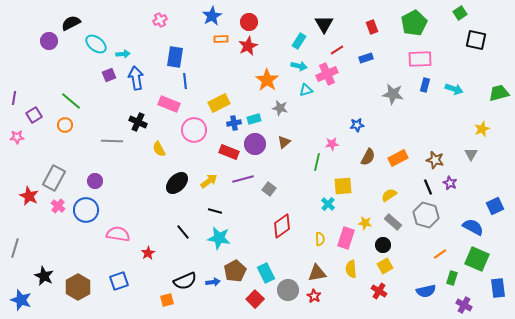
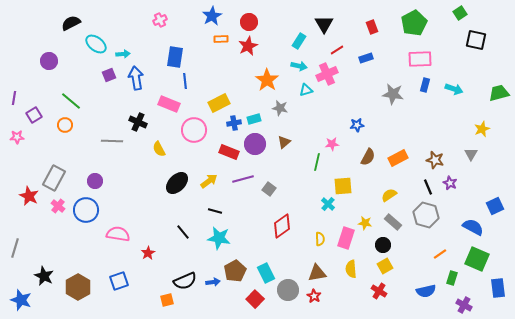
purple circle at (49, 41): moved 20 px down
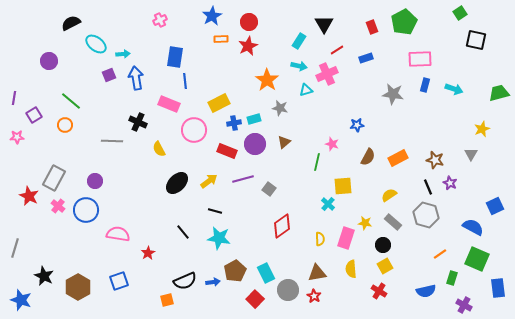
green pentagon at (414, 23): moved 10 px left, 1 px up
pink star at (332, 144): rotated 24 degrees clockwise
red rectangle at (229, 152): moved 2 px left, 1 px up
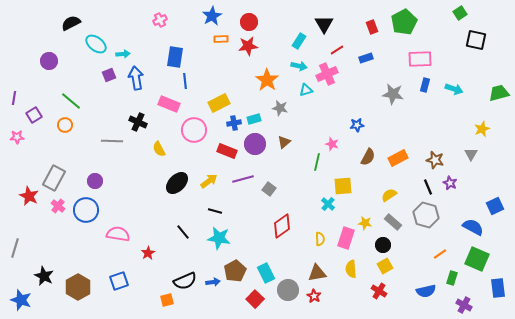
red star at (248, 46): rotated 18 degrees clockwise
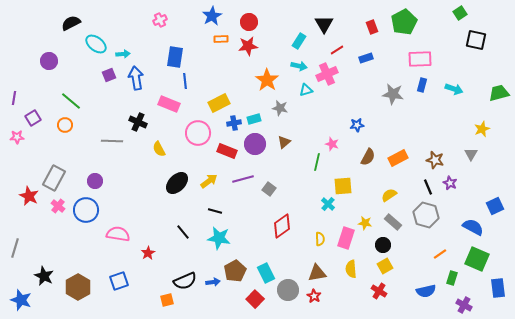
blue rectangle at (425, 85): moved 3 px left
purple square at (34, 115): moved 1 px left, 3 px down
pink circle at (194, 130): moved 4 px right, 3 px down
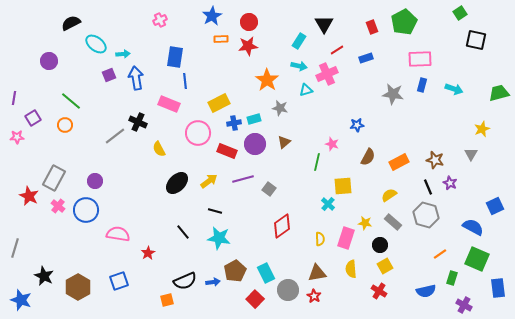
gray line at (112, 141): moved 3 px right, 5 px up; rotated 40 degrees counterclockwise
orange rectangle at (398, 158): moved 1 px right, 4 px down
black circle at (383, 245): moved 3 px left
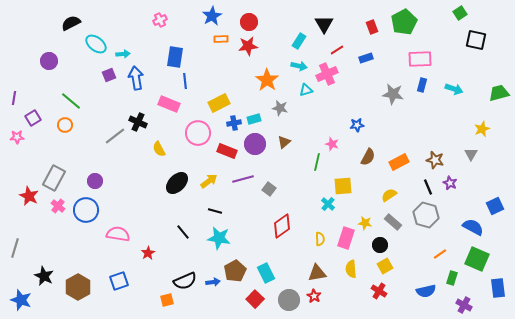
gray circle at (288, 290): moved 1 px right, 10 px down
